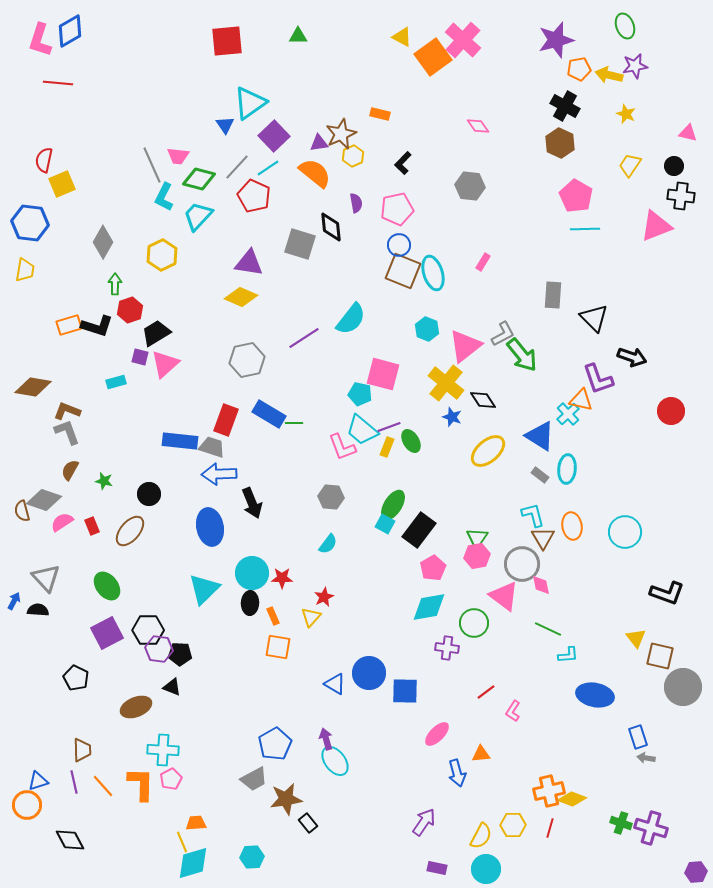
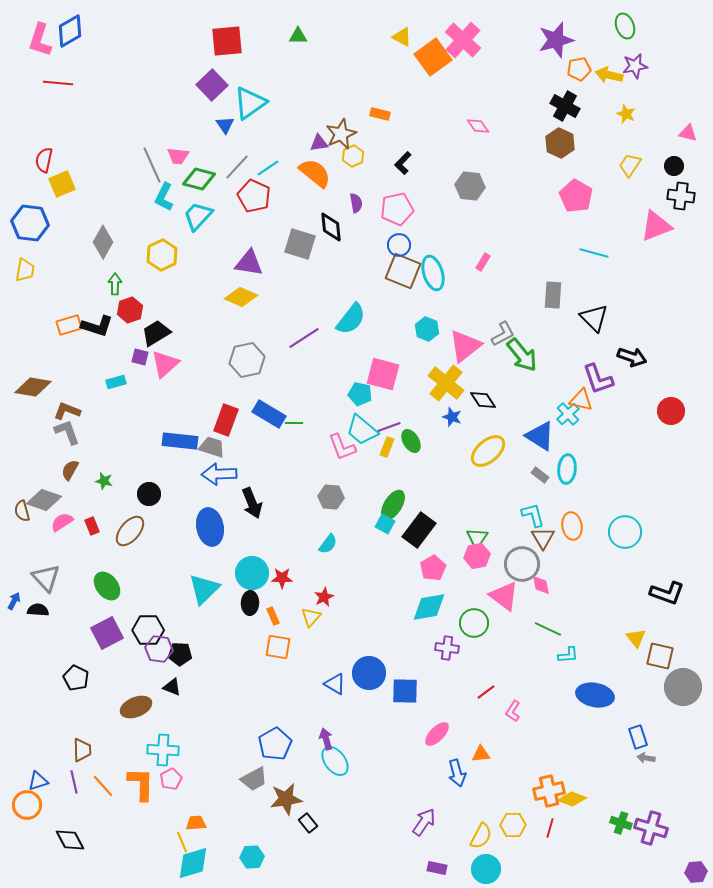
purple square at (274, 136): moved 62 px left, 51 px up
cyan line at (585, 229): moved 9 px right, 24 px down; rotated 16 degrees clockwise
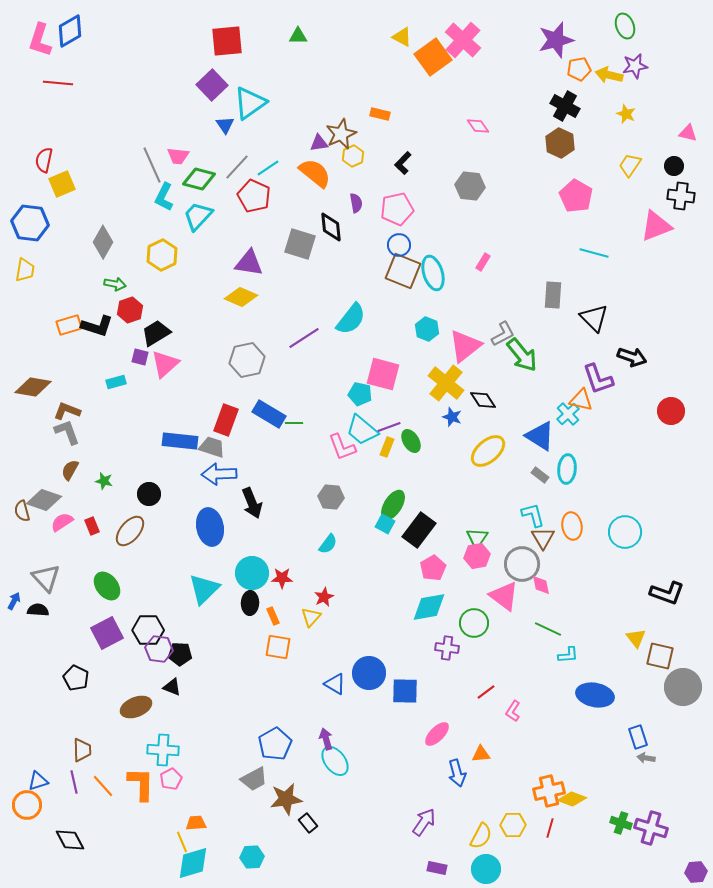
green arrow at (115, 284): rotated 100 degrees clockwise
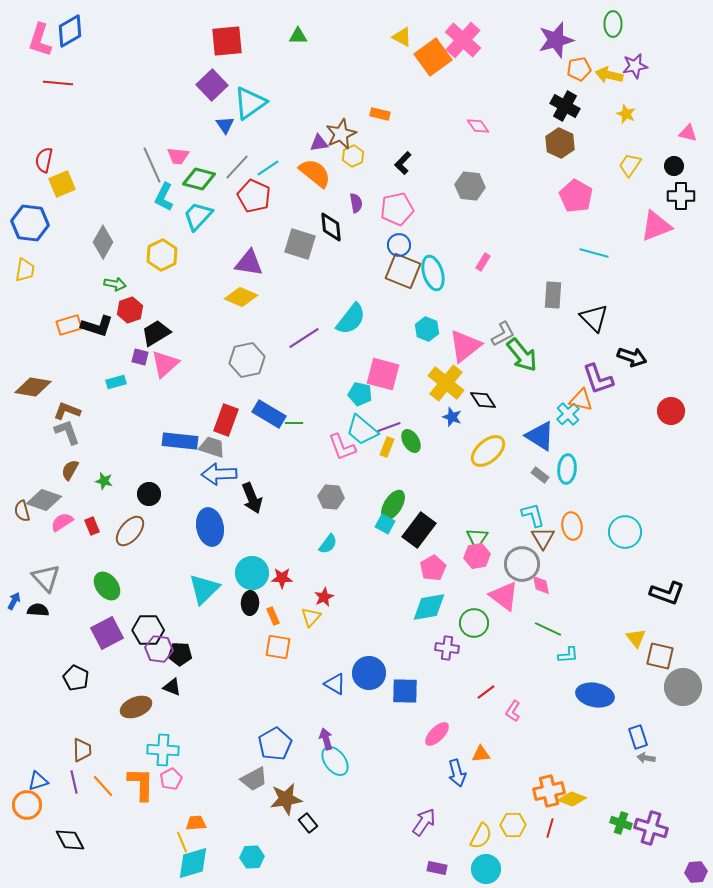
green ellipse at (625, 26): moved 12 px left, 2 px up; rotated 20 degrees clockwise
black cross at (681, 196): rotated 8 degrees counterclockwise
black arrow at (252, 503): moved 5 px up
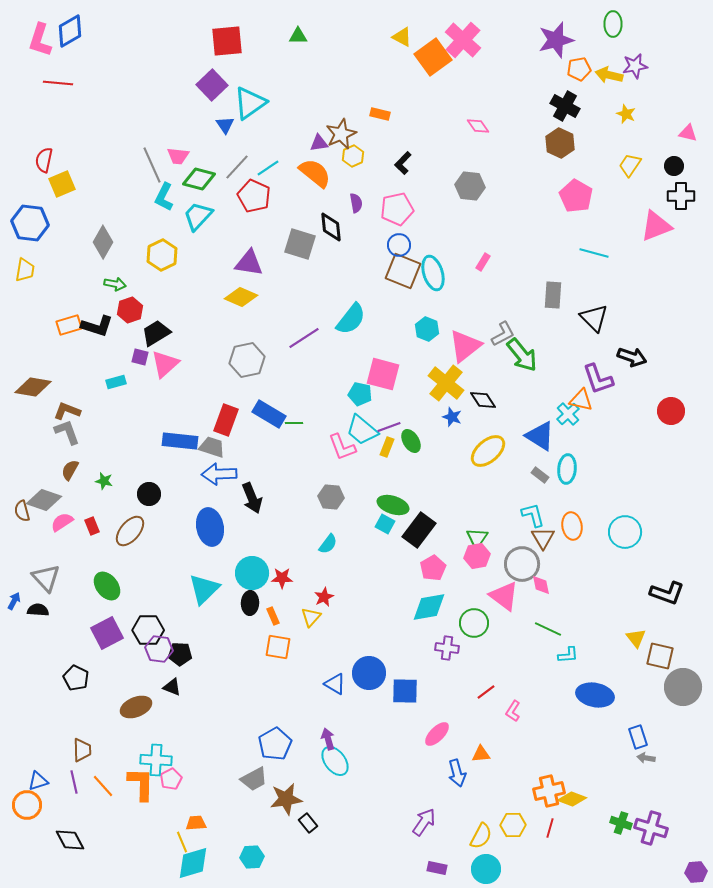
green ellipse at (393, 505): rotated 76 degrees clockwise
purple arrow at (326, 739): moved 2 px right
cyan cross at (163, 750): moved 7 px left, 10 px down
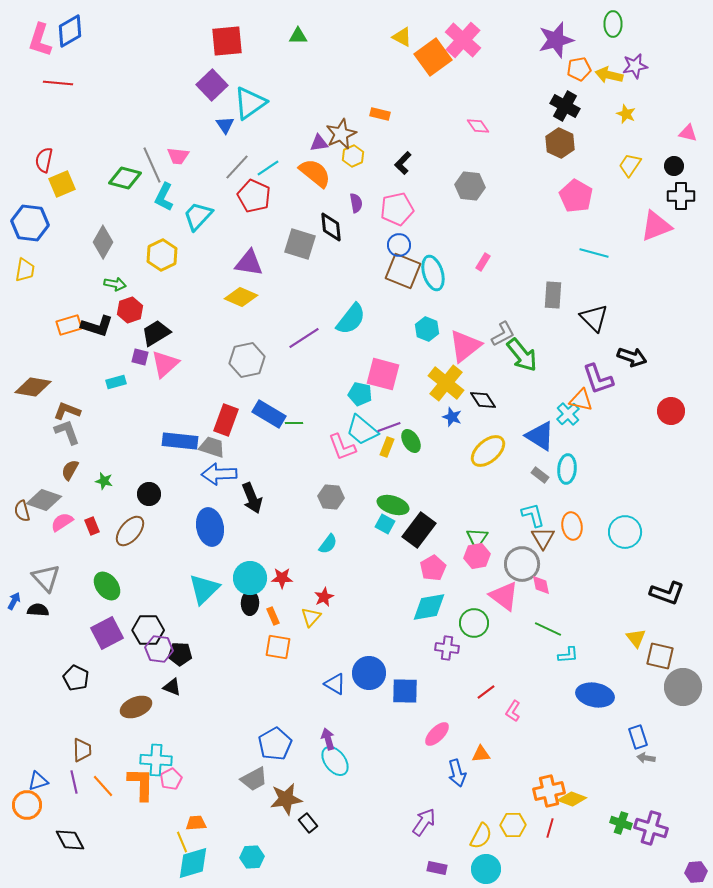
green diamond at (199, 179): moved 74 px left, 1 px up
cyan circle at (252, 573): moved 2 px left, 5 px down
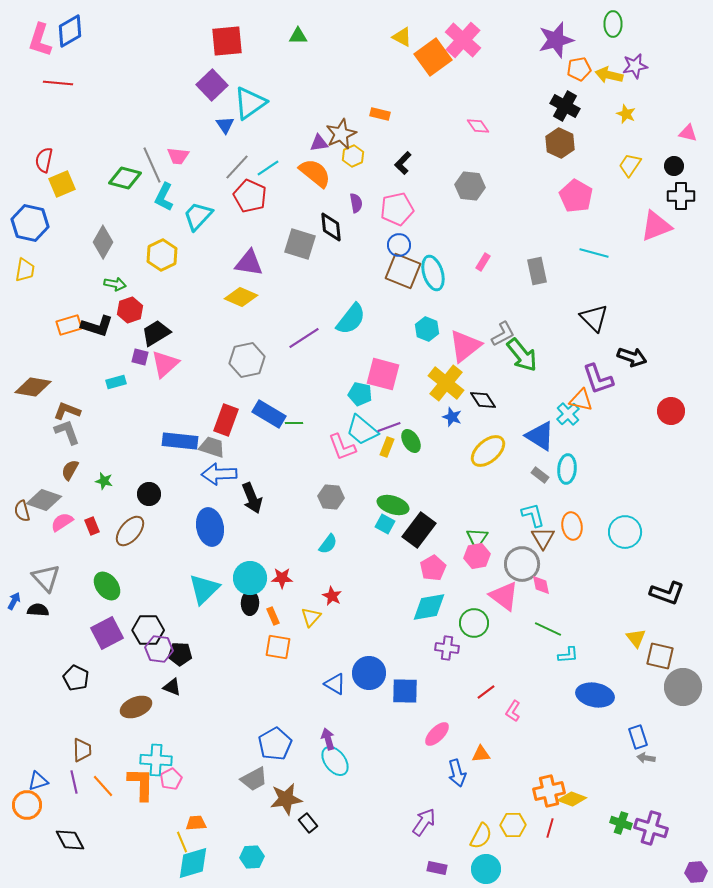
red pentagon at (254, 196): moved 4 px left
blue hexagon at (30, 223): rotated 6 degrees clockwise
gray rectangle at (553, 295): moved 16 px left, 24 px up; rotated 16 degrees counterclockwise
red star at (324, 597): moved 8 px right, 1 px up; rotated 18 degrees counterclockwise
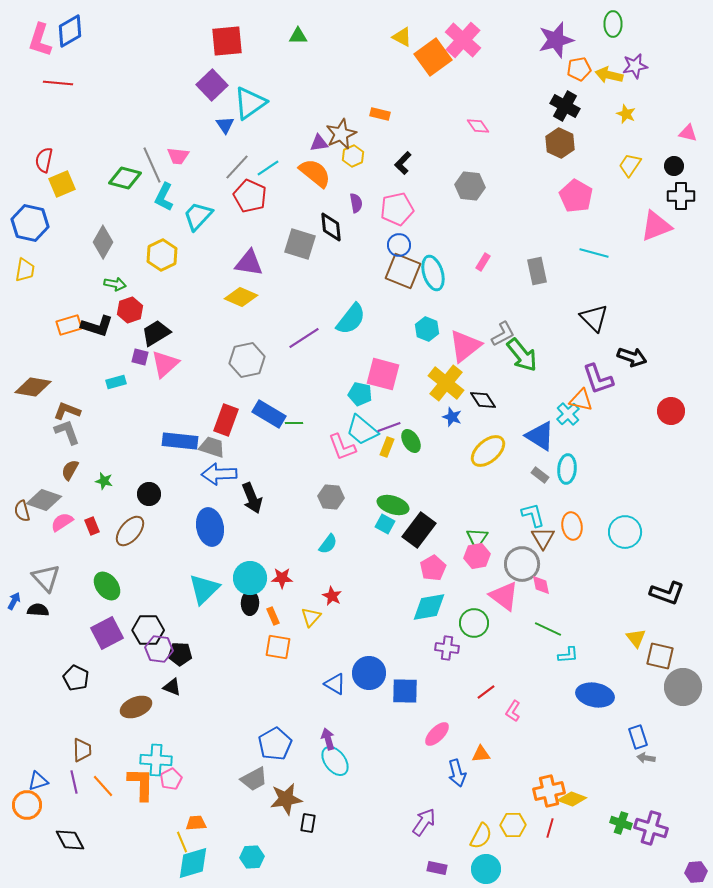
black rectangle at (308, 823): rotated 48 degrees clockwise
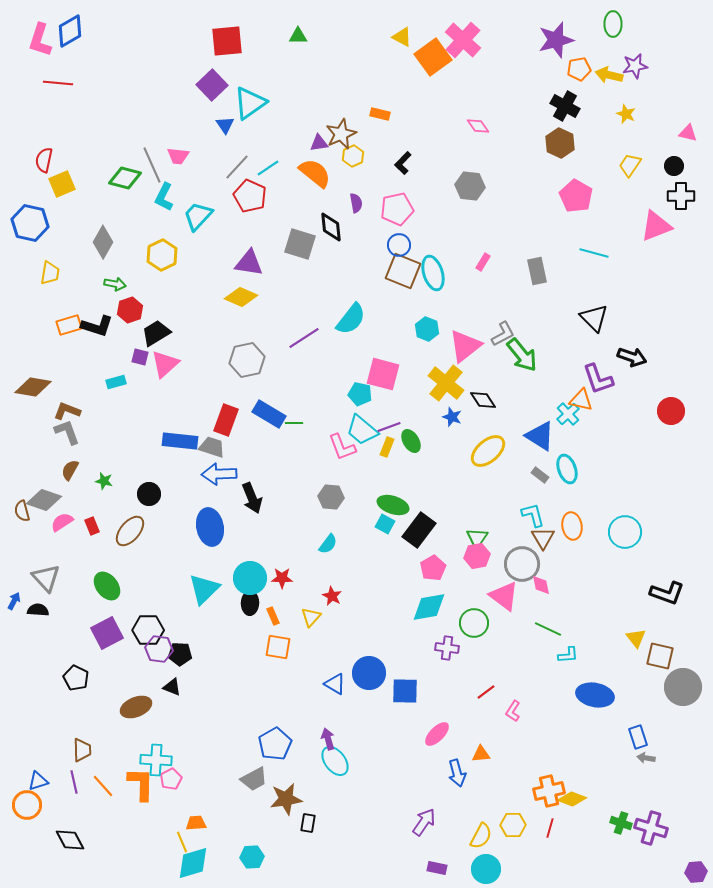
yellow trapezoid at (25, 270): moved 25 px right, 3 px down
cyan ellipse at (567, 469): rotated 24 degrees counterclockwise
